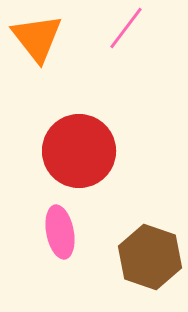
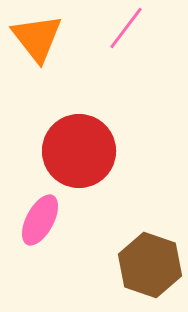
pink ellipse: moved 20 px left, 12 px up; rotated 39 degrees clockwise
brown hexagon: moved 8 px down
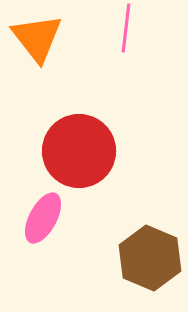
pink line: rotated 30 degrees counterclockwise
pink ellipse: moved 3 px right, 2 px up
brown hexagon: moved 7 px up; rotated 4 degrees clockwise
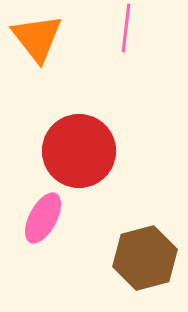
brown hexagon: moved 5 px left; rotated 22 degrees clockwise
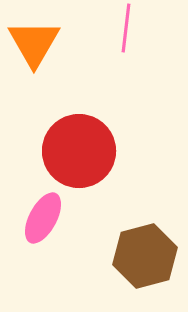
orange triangle: moved 3 px left, 5 px down; rotated 8 degrees clockwise
brown hexagon: moved 2 px up
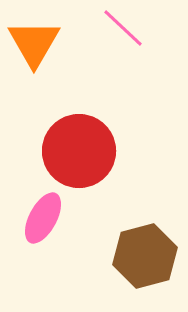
pink line: moved 3 px left; rotated 54 degrees counterclockwise
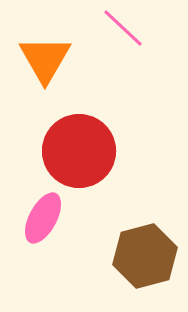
orange triangle: moved 11 px right, 16 px down
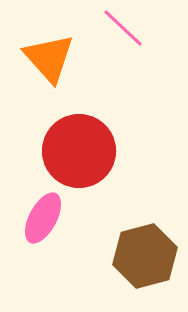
orange triangle: moved 4 px right, 1 px up; rotated 12 degrees counterclockwise
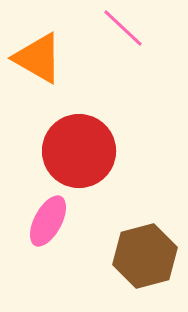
orange triangle: moved 11 px left; rotated 18 degrees counterclockwise
pink ellipse: moved 5 px right, 3 px down
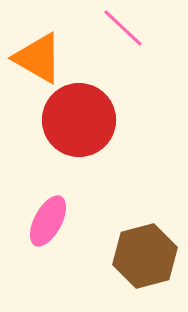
red circle: moved 31 px up
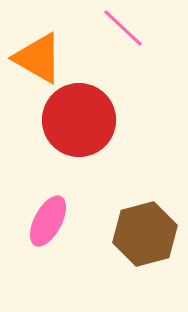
brown hexagon: moved 22 px up
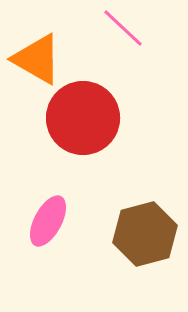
orange triangle: moved 1 px left, 1 px down
red circle: moved 4 px right, 2 px up
